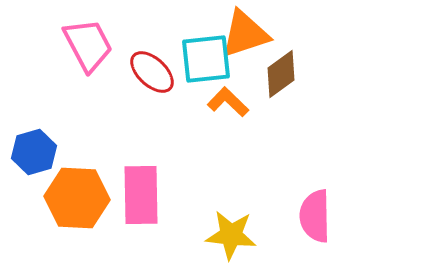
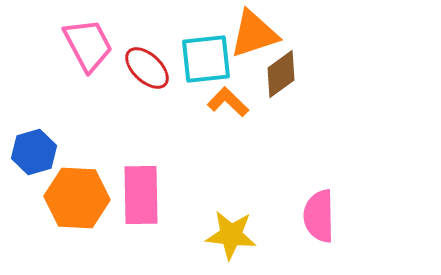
orange triangle: moved 9 px right
red ellipse: moved 5 px left, 4 px up
pink semicircle: moved 4 px right
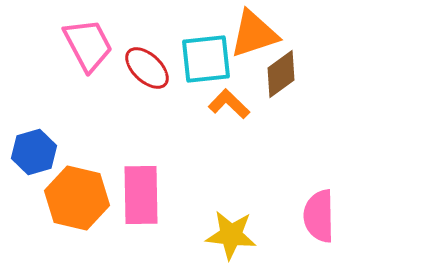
orange L-shape: moved 1 px right, 2 px down
orange hexagon: rotated 10 degrees clockwise
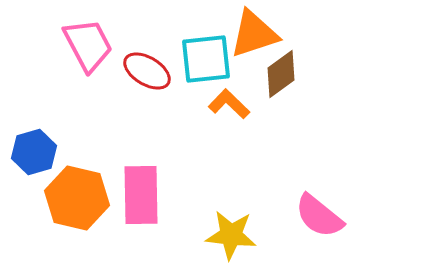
red ellipse: moved 3 px down; rotated 12 degrees counterclockwise
pink semicircle: rotated 50 degrees counterclockwise
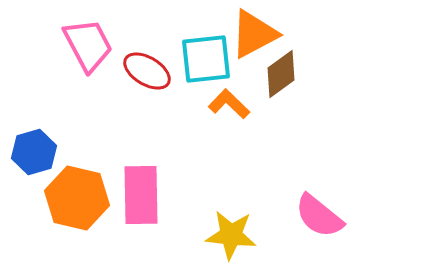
orange triangle: rotated 10 degrees counterclockwise
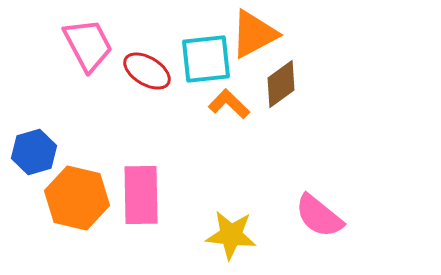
brown diamond: moved 10 px down
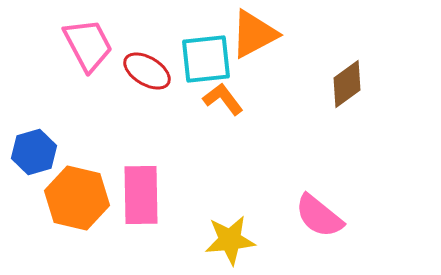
brown diamond: moved 66 px right
orange L-shape: moved 6 px left, 5 px up; rotated 9 degrees clockwise
yellow star: moved 1 px left, 5 px down; rotated 12 degrees counterclockwise
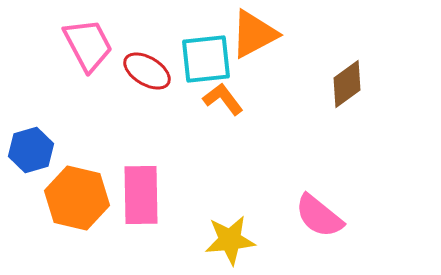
blue hexagon: moved 3 px left, 2 px up
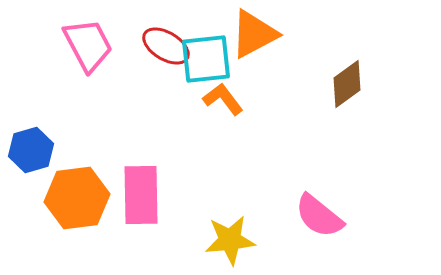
red ellipse: moved 19 px right, 25 px up
orange hexagon: rotated 20 degrees counterclockwise
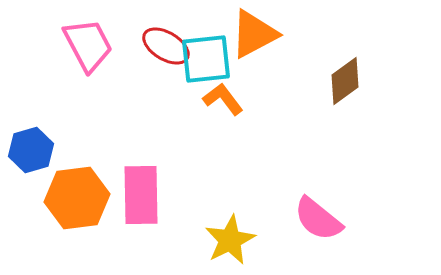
brown diamond: moved 2 px left, 3 px up
pink semicircle: moved 1 px left, 3 px down
yellow star: rotated 21 degrees counterclockwise
